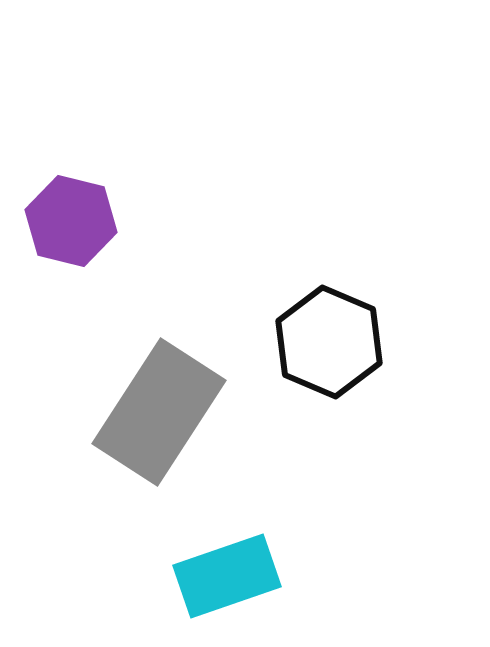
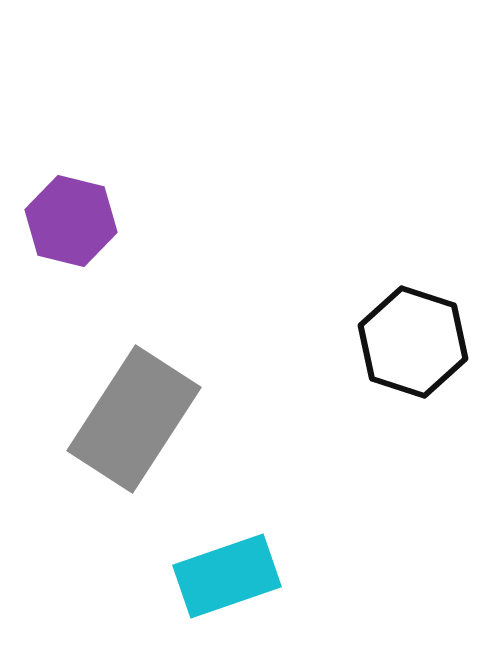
black hexagon: moved 84 px right; rotated 5 degrees counterclockwise
gray rectangle: moved 25 px left, 7 px down
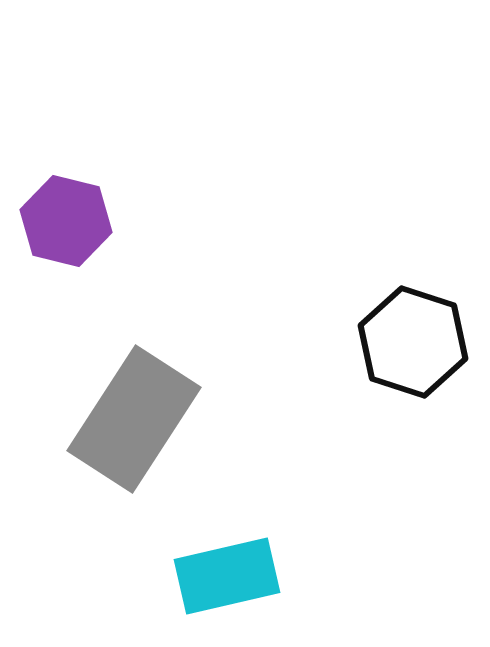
purple hexagon: moved 5 px left
cyan rectangle: rotated 6 degrees clockwise
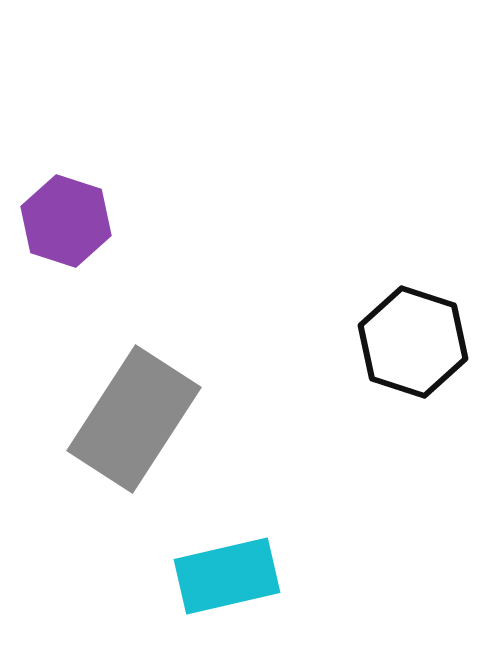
purple hexagon: rotated 4 degrees clockwise
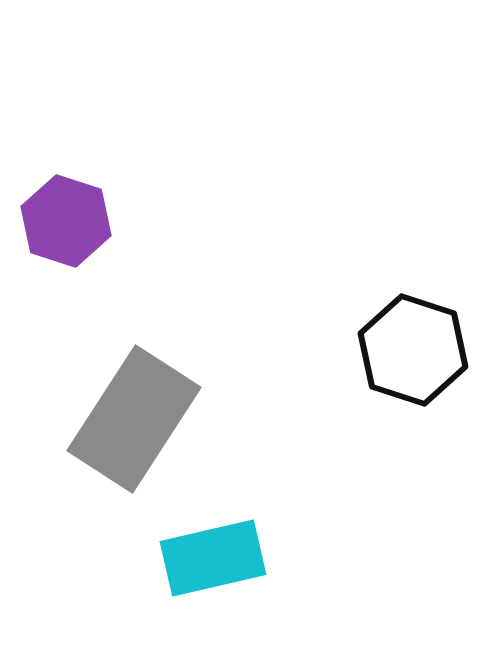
black hexagon: moved 8 px down
cyan rectangle: moved 14 px left, 18 px up
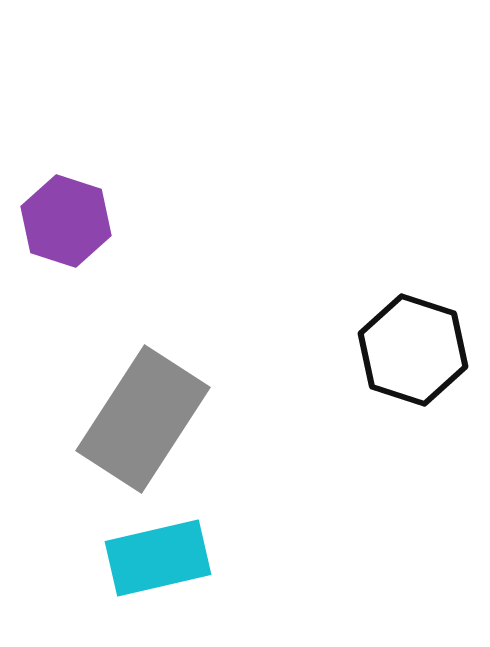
gray rectangle: moved 9 px right
cyan rectangle: moved 55 px left
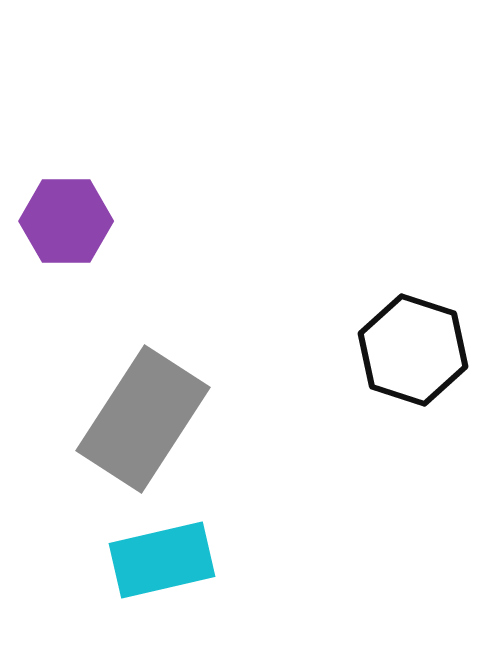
purple hexagon: rotated 18 degrees counterclockwise
cyan rectangle: moved 4 px right, 2 px down
